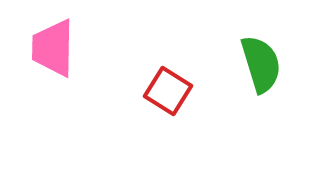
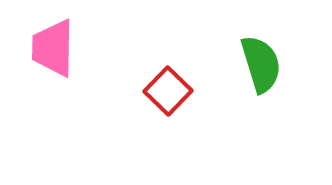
red square: rotated 12 degrees clockwise
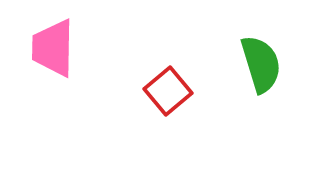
red square: rotated 6 degrees clockwise
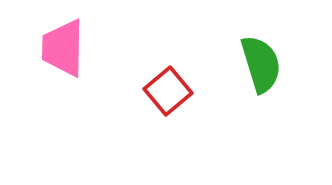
pink trapezoid: moved 10 px right
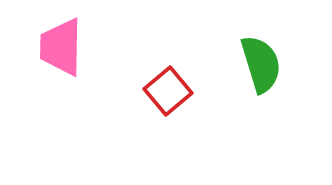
pink trapezoid: moved 2 px left, 1 px up
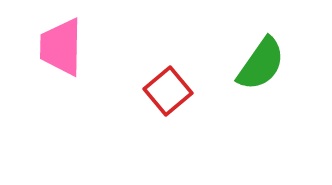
green semicircle: rotated 52 degrees clockwise
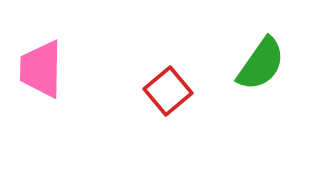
pink trapezoid: moved 20 px left, 22 px down
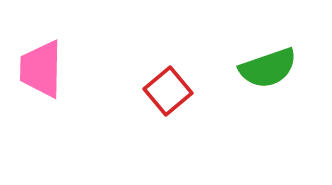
green semicircle: moved 7 px right, 4 px down; rotated 36 degrees clockwise
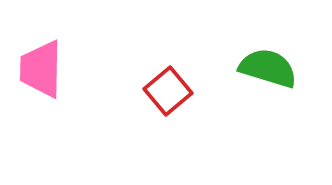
green semicircle: rotated 144 degrees counterclockwise
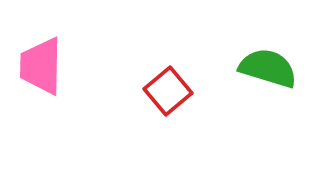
pink trapezoid: moved 3 px up
